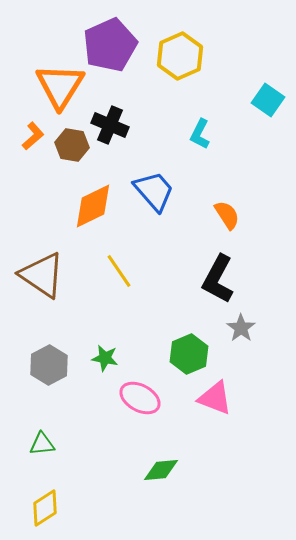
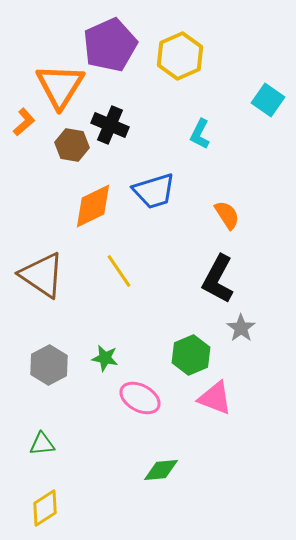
orange L-shape: moved 9 px left, 14 px up
blue trapezoid: rotated 114 degrees clockwise
green hexagon: moved 2 px right, 1 px down
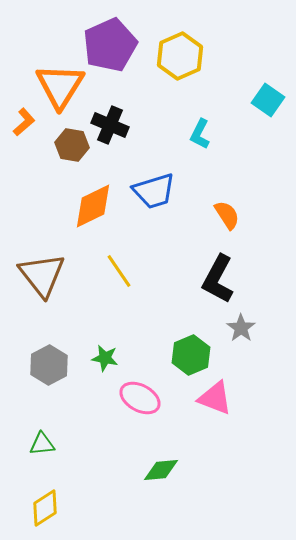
brown triangle: rotated 18 degrees clockwise
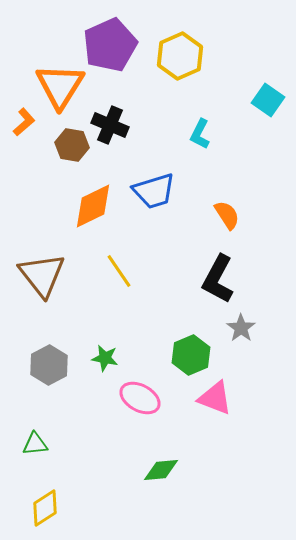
green triangle: moved 7 px left
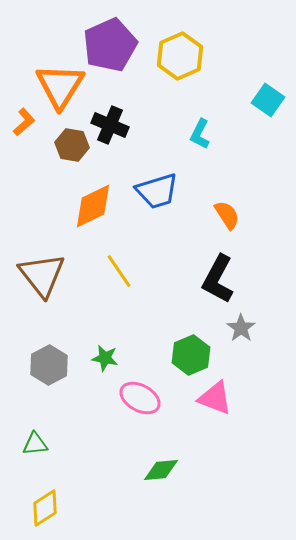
blue trapezoid: moved 3 px right
